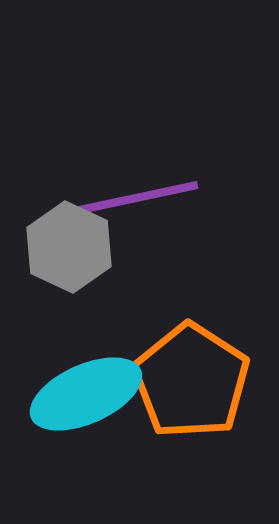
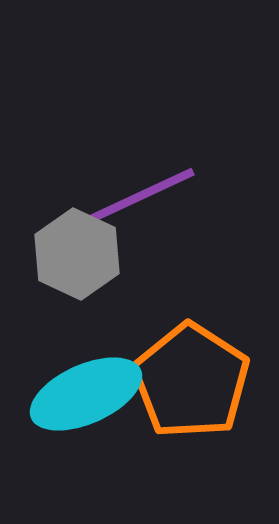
purple line: rotated 13 degrees counterclockwise
gray hexagon: moved 8 px right, 7 px down
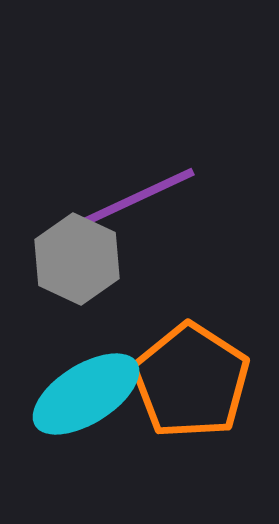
gray hexagon: moved 5 px down
cyan ellipse: rotated 8 degrees counterclockwise
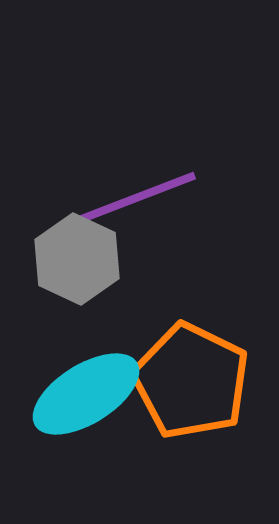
purple line: rotated 4 degrees clockwise
orange pentagon: rotated 7 degrees counterclockwise
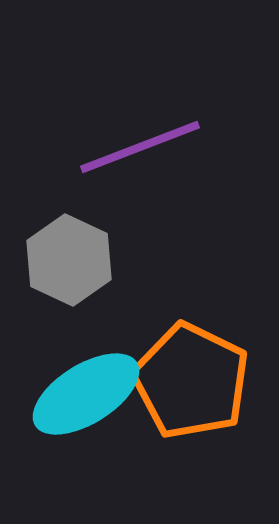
purple line: moved 4 px right, 51 px up
gray hexagon: moved 8 px left, 1 px down
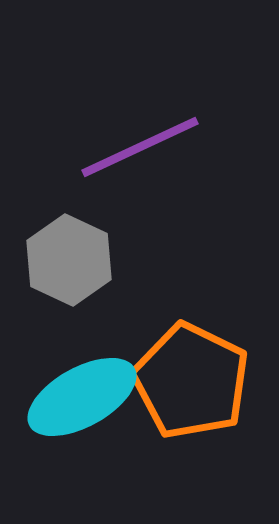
purple line: rotated 4 degrees counterclockwise
cyan ellipse: moved 4 px left, 3 px down; rotated 3 degrees clockwise
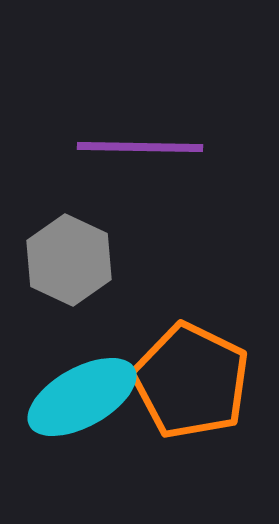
purple line: rotated 26 degrees clockwise
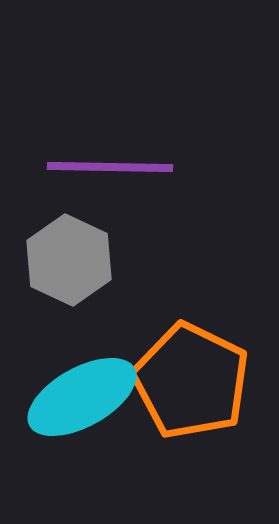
purple line: moved 30 px left, 20 px down
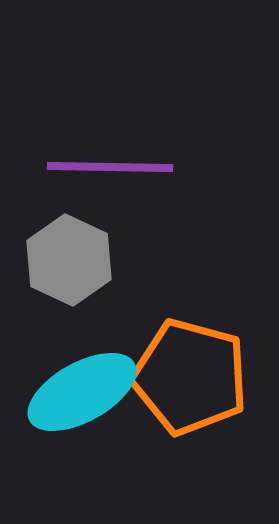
orange pentagon: moved 1 px left, 4 px up; rotated 11 degrees counterclockwise
cyan ellipse: moved 5 px up
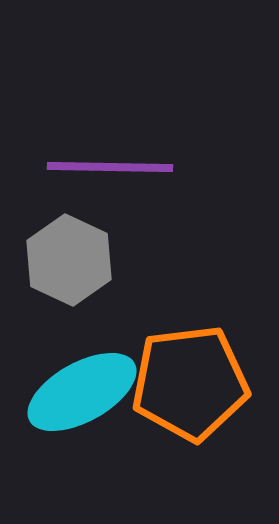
orange pentagon: moved 6 px down; rotated 22 degrees counterclockwise
